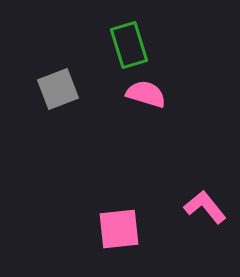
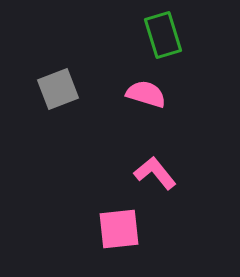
green rectangle: moved 34 px right, 10 px up
pink L-shape: moved 50 px left, 34 px up
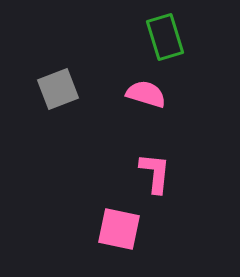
green rectangle: moved 2 px right, 2 px down
pink L-shape: rotated 45 degrees clockwise
pink square: rotated 18 degrees clockwise
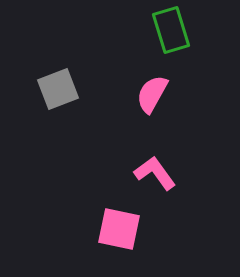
green rectangle: moved 6 px right, 7 px up
pink semicircle: moved 6 px right; rotated 78 degrees counterclockwise
pink L-shape: rotated 42 degrees counterclockwise
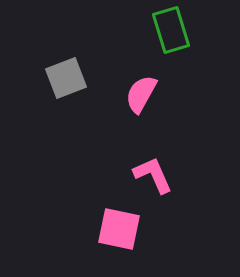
gray square: moved 8 px right, 11 px up
pink semicircle: moved 11 px left
pink L-shape: moved 2 px left, 2 px down; rotated 12 degrees clockwise
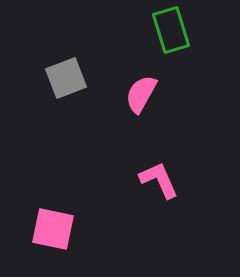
pink L-shape: moved 6 px right, 5 px down
pink square: moved 66 px left
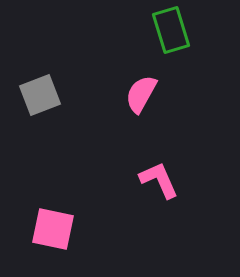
gray square: moved 26 px left, 17 px down
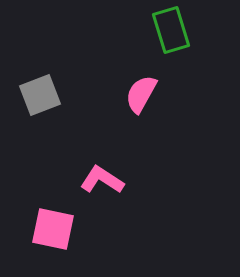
pink L-shape: moved 57 px left; rotated 33 degrees counterclockwise
